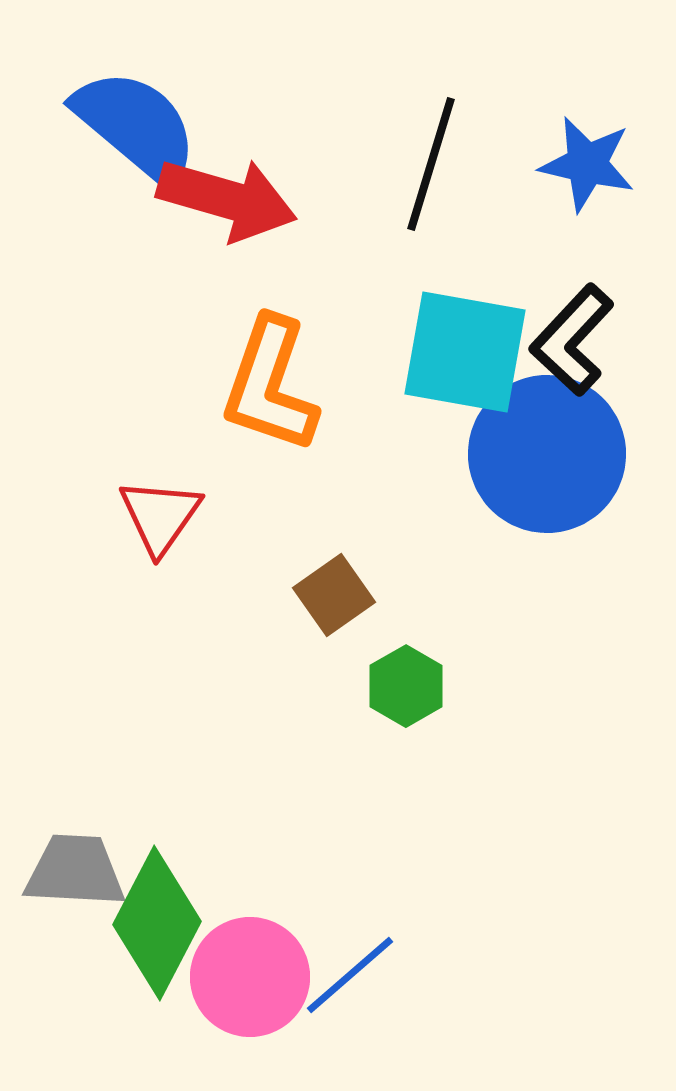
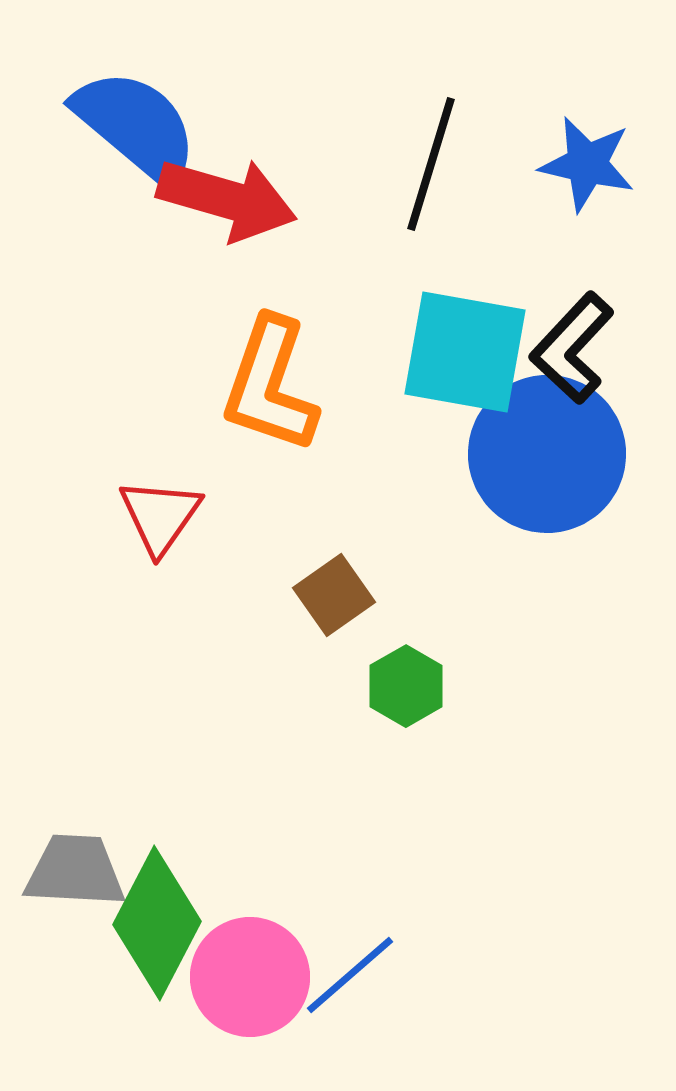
black L-shape: moved 8 px down
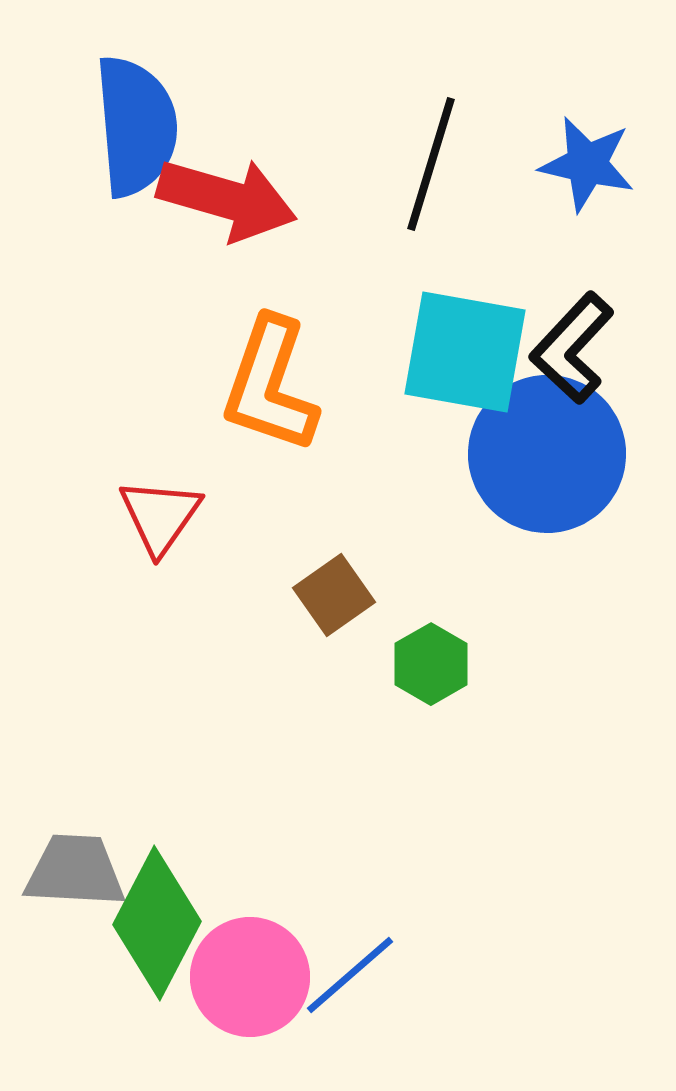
blue semicircle: rotated 45 degrees clockwise
green hexagon: moved 25 px right, 22 px up
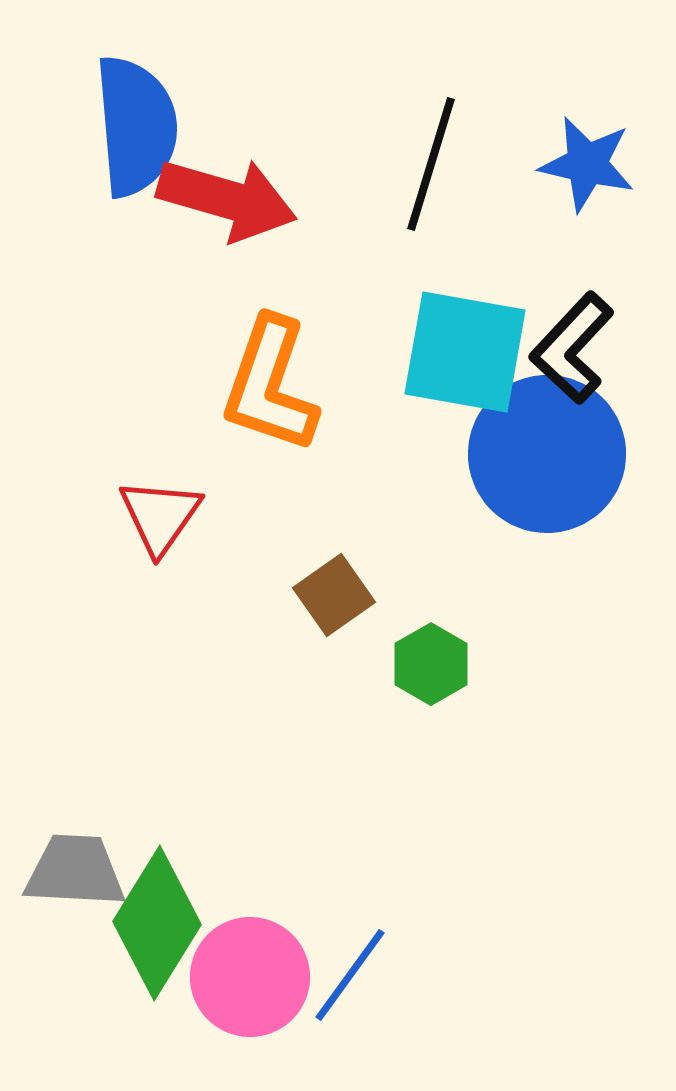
green diamond: rotated 4 degrees clockwise
blue line: rotated 13 degrees counterclockwise
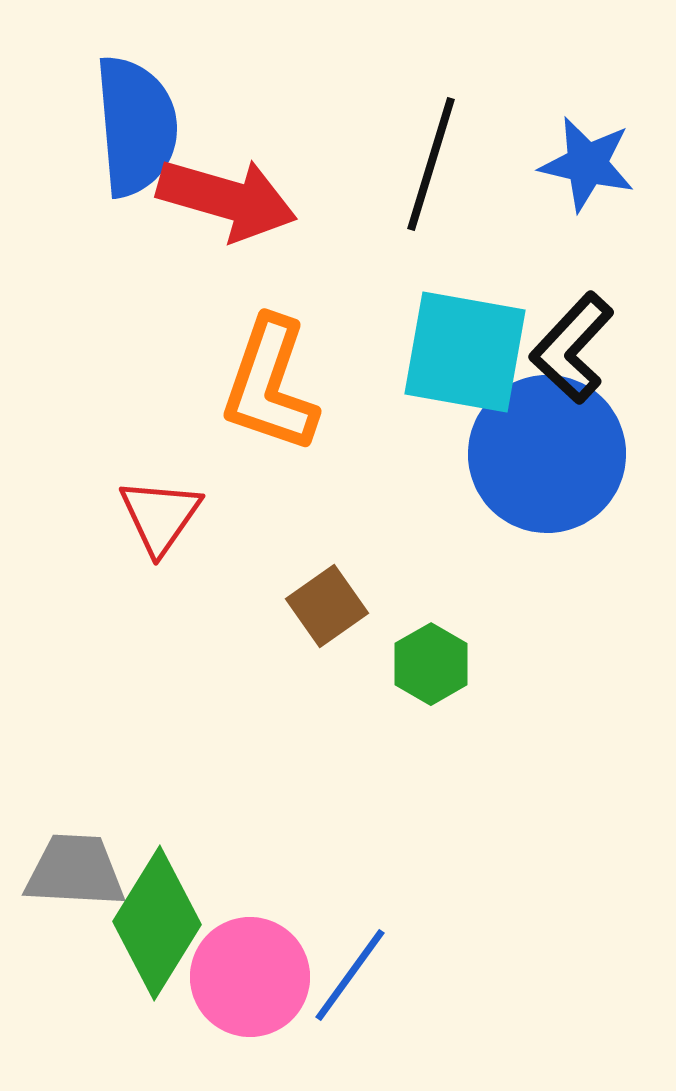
brown square: moved 7 px left, 11 px down
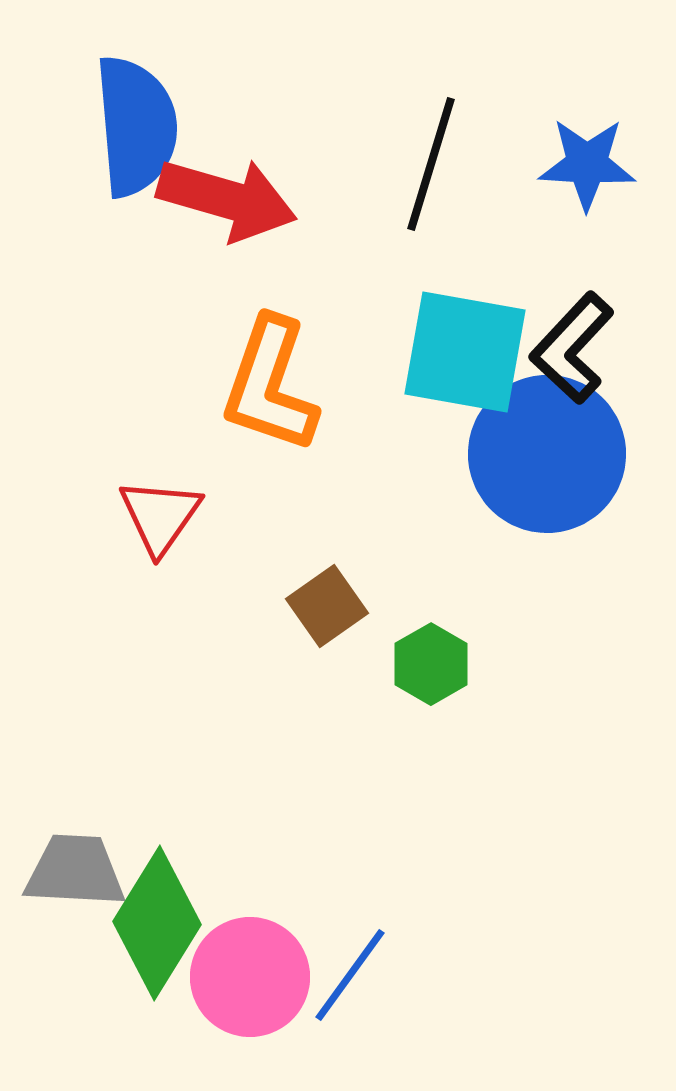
blue star: rotated 10 degrees counterclockwise
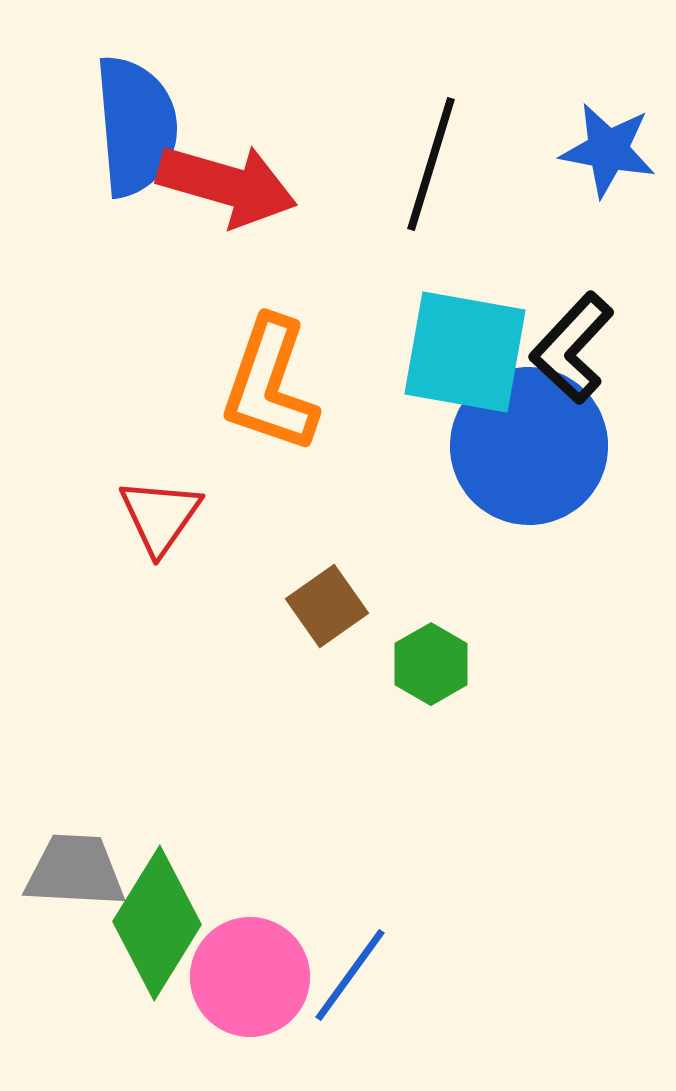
blue star: moved 21 px right, 14 px up; rotated 8 degrees clockwise
red arrow: moved 14 px up
blue circle: moved 18 px left, 8 px up
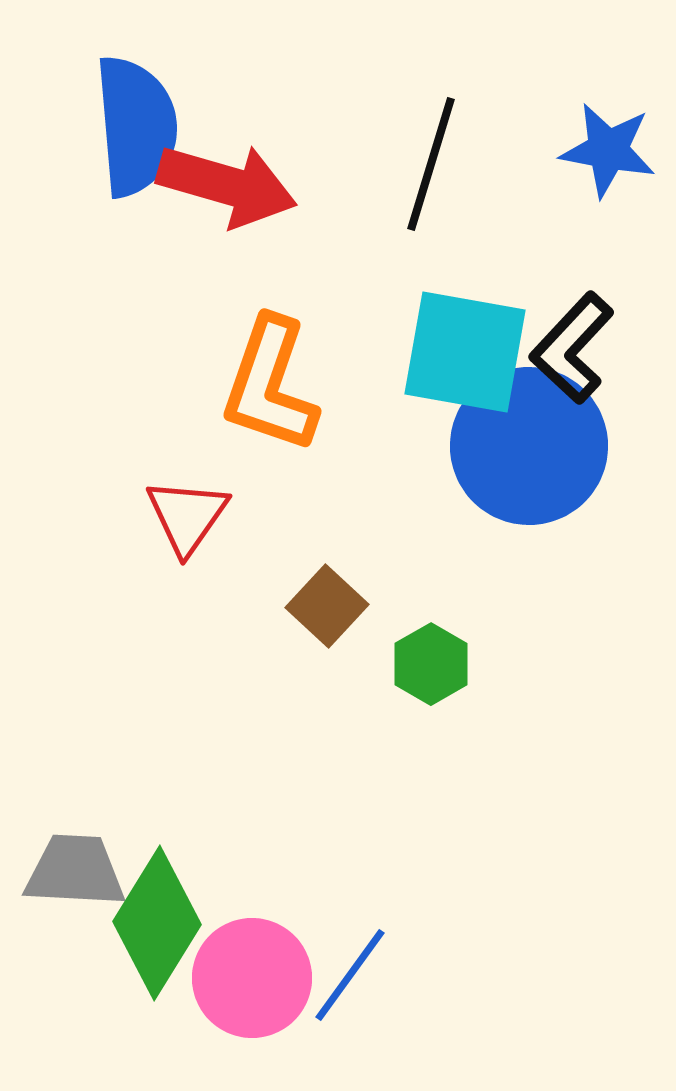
red triangle: moved 27 px right
brown square: rotated 12 degrees counterclockwise
pink circle: moved 2 px right, 1 px down
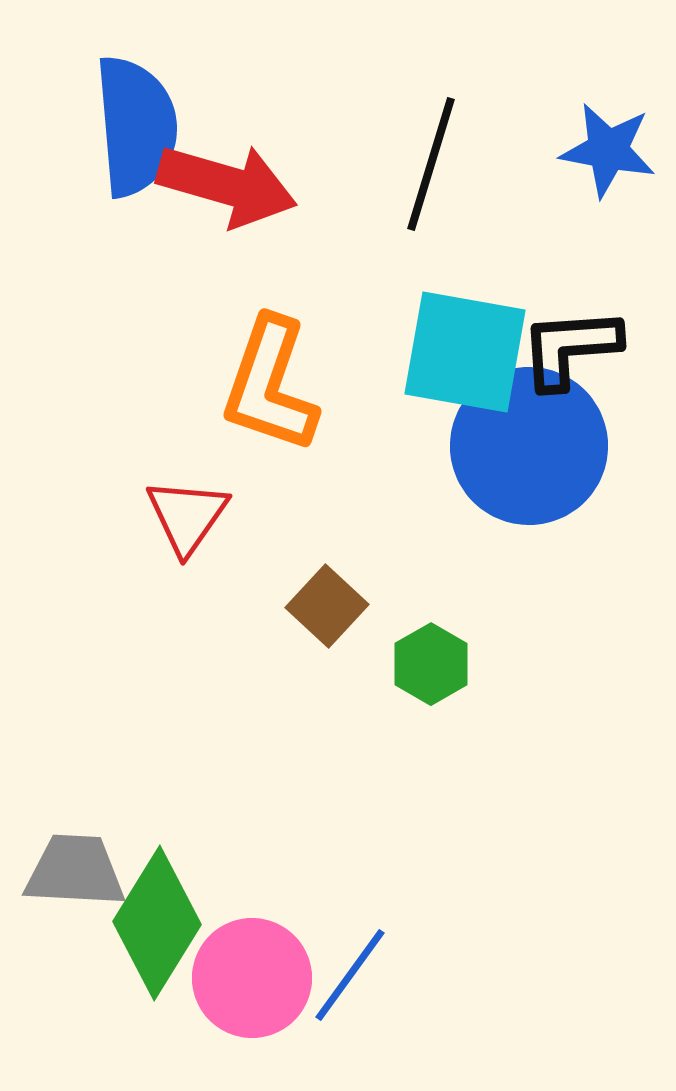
black L-shape: moved 2 px left; rotated 43 degrees clockwise
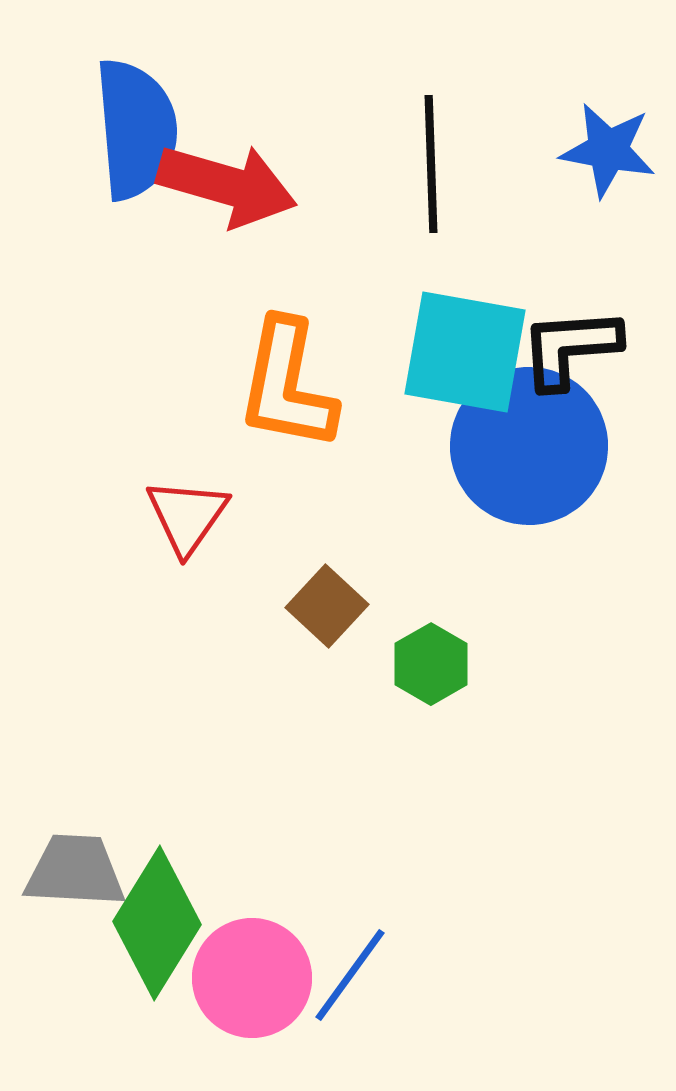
blue semicircle: moved 3 px down
black line: rotated 19 degrees counterclockwise
orange L-shape: moved 17 px right; rotated 8 degrees counterclockwise
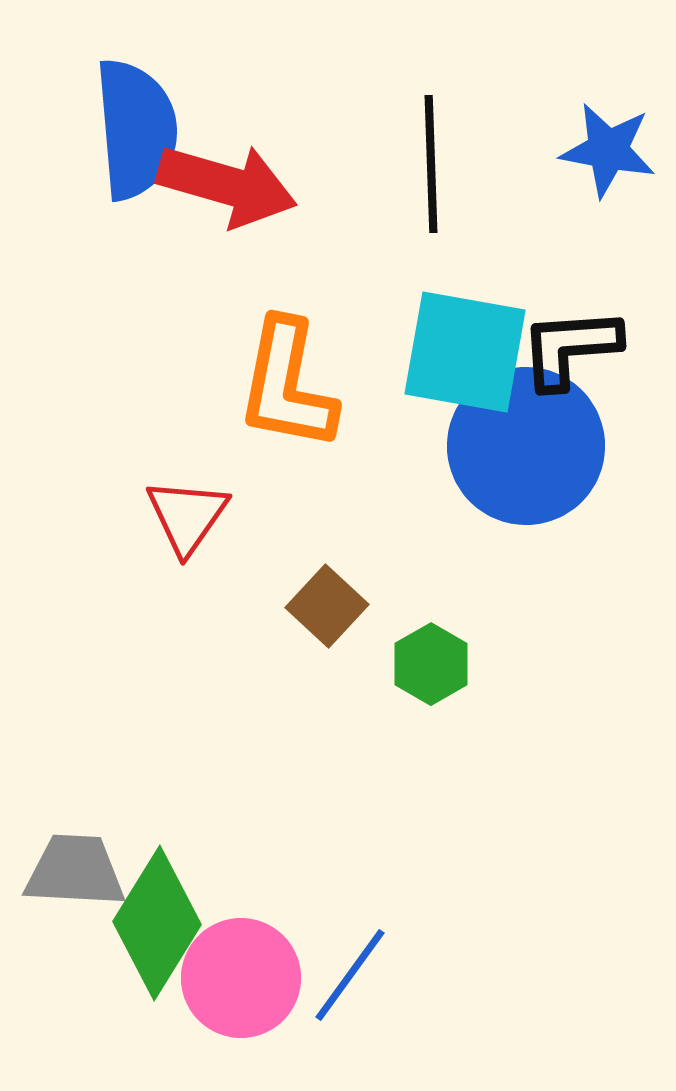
blue circle: moved 3 px left
pink circle: moved 11 px left
